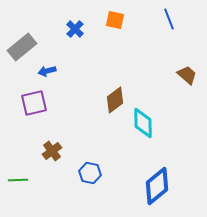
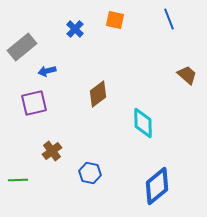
brown diamond: moved 17 px left, 6 px up
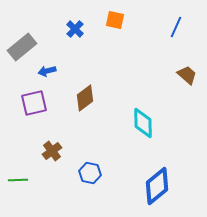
blue line: moved 7 px right, 8 px down; rotated 45 degrees clockwise
brown diamond: moved 13 px left, 4 px down
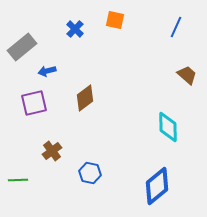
cyan diamond: moved 25 px right, 4 px down
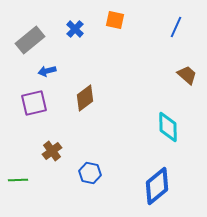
gray rectangle: moved 8 px right, 7 px up
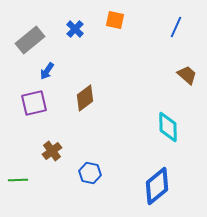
blue arrow: rotated 42 degrees counterclockwise
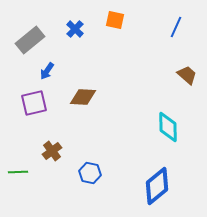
brown diamond: moved 2 px left, 1 px up; rotated 40 degrees clockwise
green line: moved 8 px up
